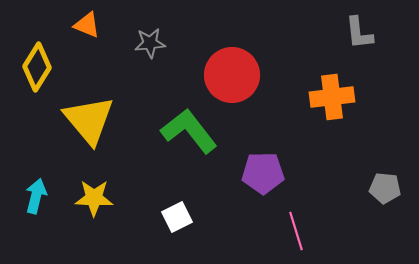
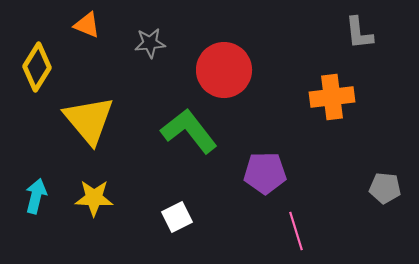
red circle: moved 8 px left, 5 px up
purple pentagon: moved 2 px right
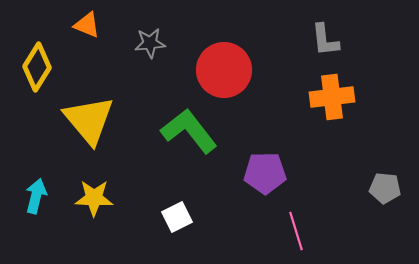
gray L-shape: moved 34 px left, 7 px down
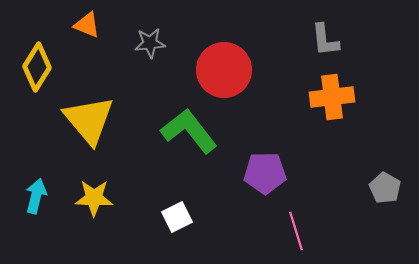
gray pentagon: rotated 24 degrees clockwise
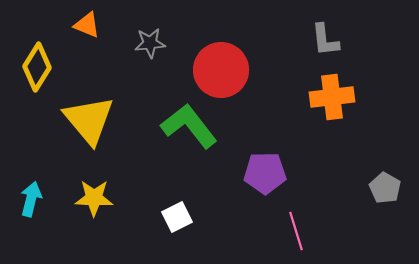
red circle: moved 3 px left
green L-shape: moved 5 px up
cyan arrow: moved 5 px left, 3 px down
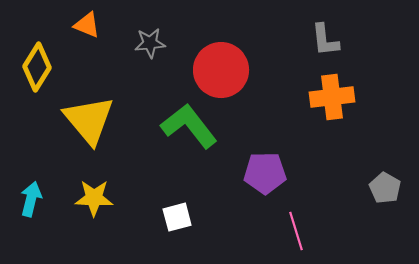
white square: rotated 12 degrees clockwise
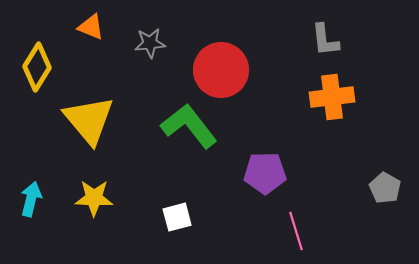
orange triangle: moved 4 px right, 2 px down
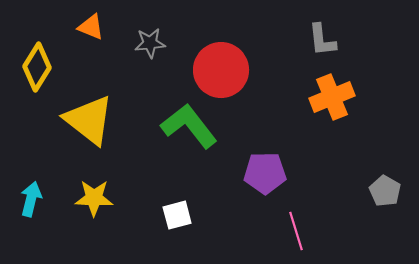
gray L-shape: moved 3 px left
orange cross: rotated 15 degrees counterclockwise
yellow triangle: rotated 12 degrees counterclockwise
gray pentagon: moved 3 px down
white square: moved 2 px up
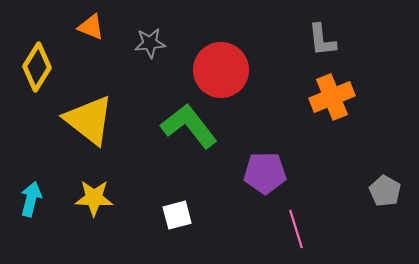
pink line: moved 2 px up
